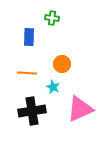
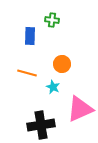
green cross: moved 2 px down
blue rectangle: moved 1 px right, 1 px up
orange line: rotated 12 degrees clockwise
black cross: moved 9 px right, 14 px down
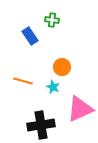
blue rectangle: rotated 36 degrees counterclockwise
orange circle: moved 3 px down
orange line: moved 4 px left, 8 px down
